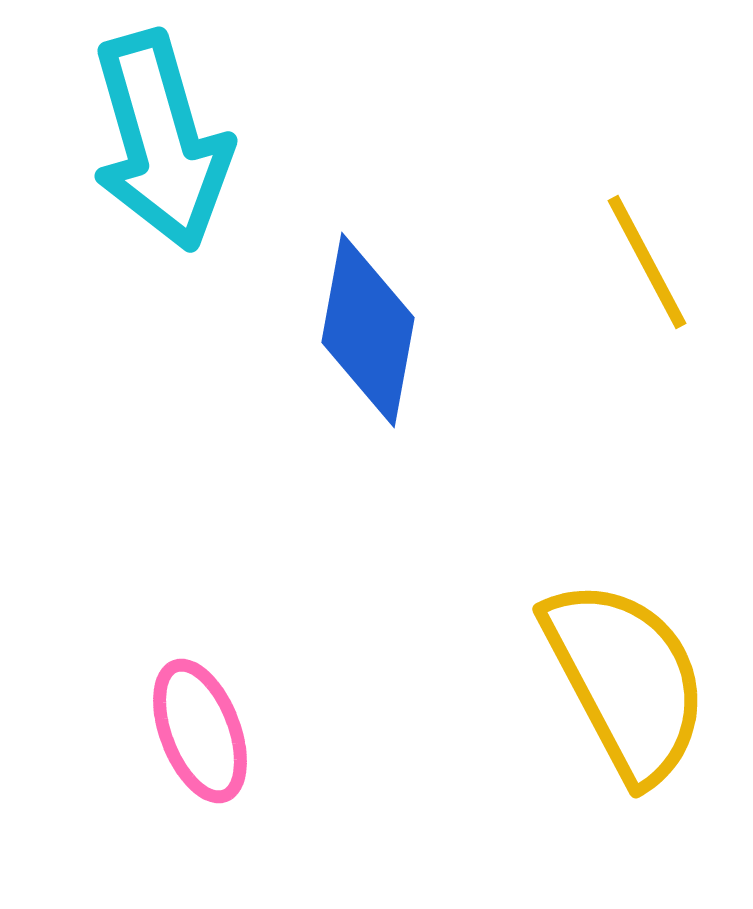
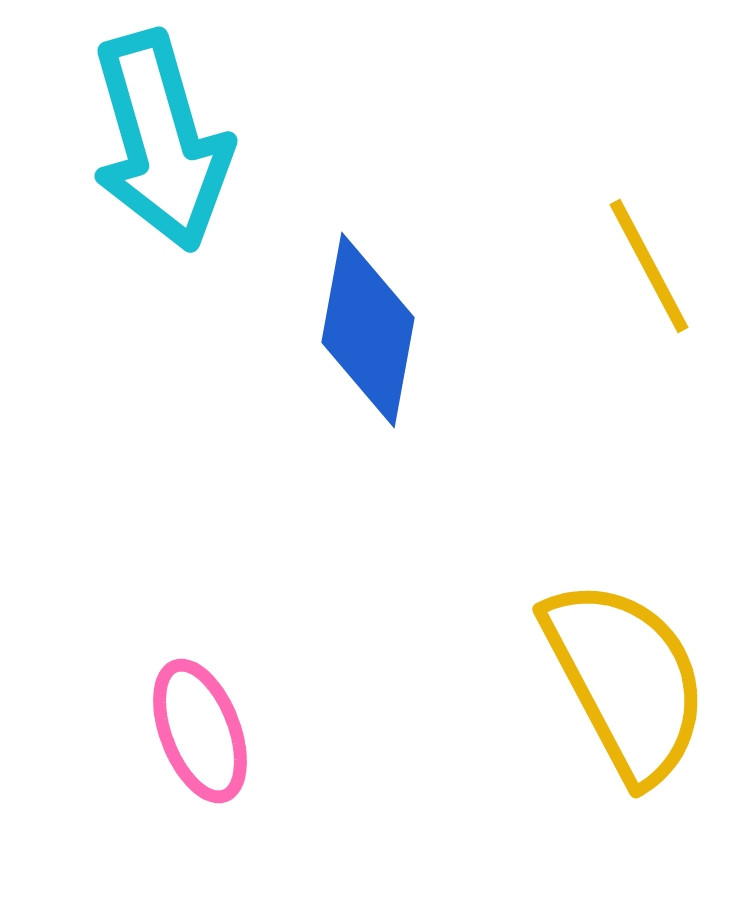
yellow line: moved 2 px right, 4 px down
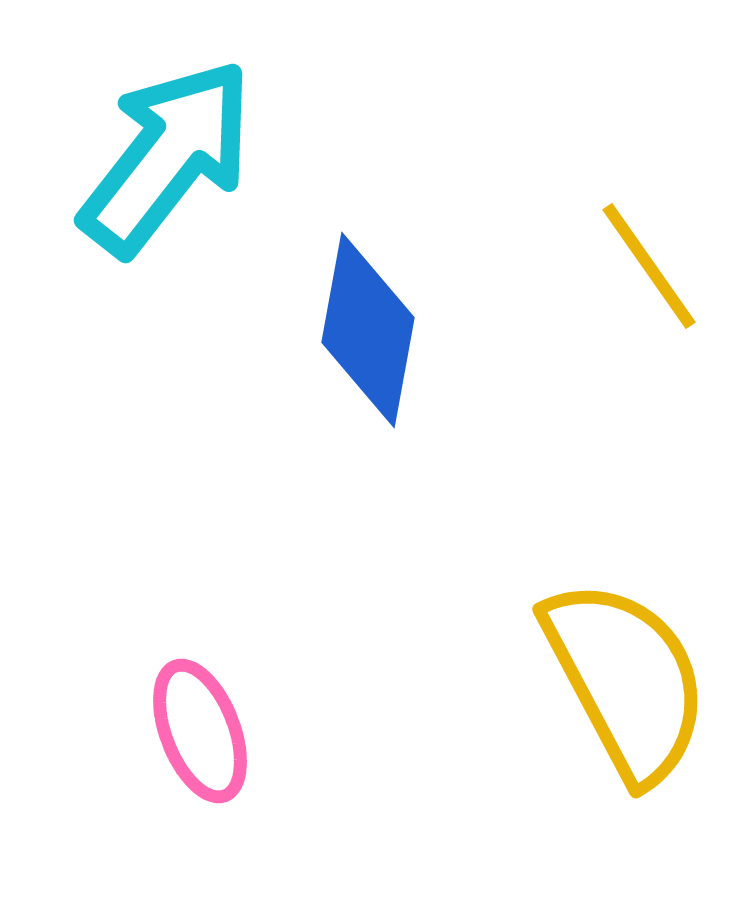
cyan arrow: moved 6 px right, 16 px down; rotated 126 degrees counterclockwise
yellow line: rotated 7 degrees counterclockwise
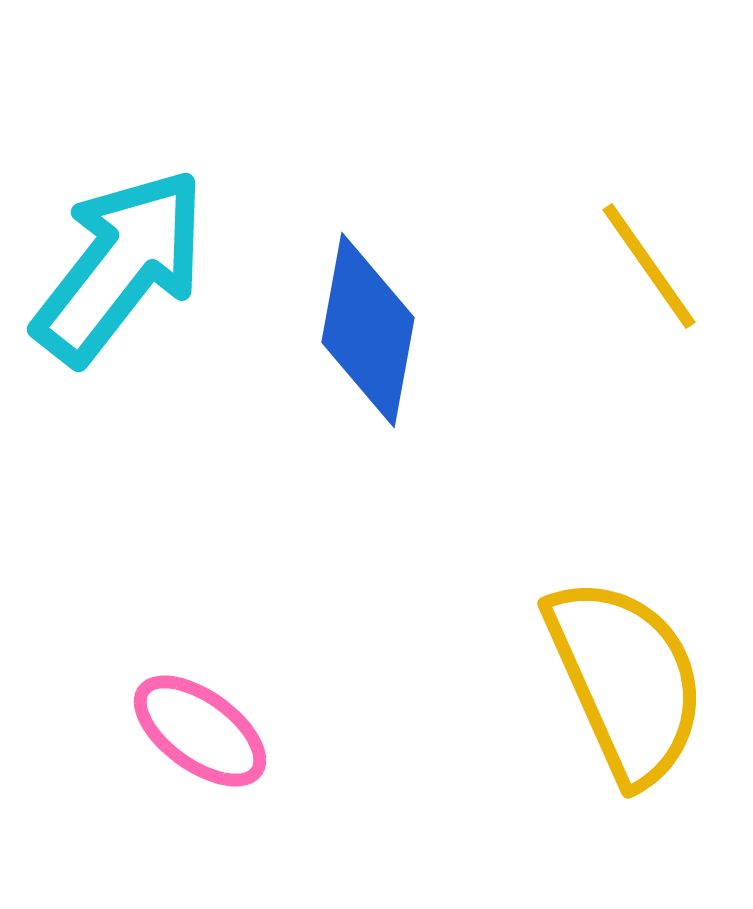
cyan arrow: moved 47 px left, 109 px down
yellow semicircle: rotated 4 degrees clockwise
pink ellipse: rotated 33 degrees counterclockwise
